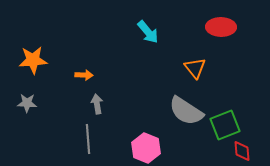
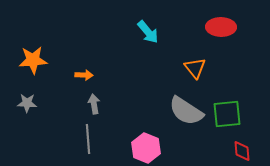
gray arrow: moved 3 px left
green square: moved 2 px right, 11 px up; rotated 16 degrees clockwise
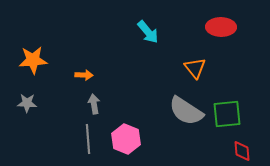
pink hexagon: moved 20 px left, 9 px up
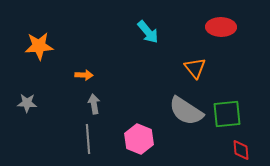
orange star: moved 6 px right, 14 px up
pink hexagon: moved 13 px right
red diamond: moved 1 px left, 1 px up
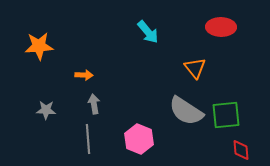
gray star: moved 19 px right, 7 px down
green square: moved 1 px left, 1 px down
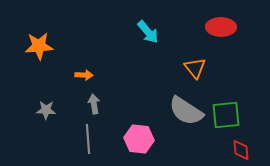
pink hexagon: rotated 16 degrees counterclockwise
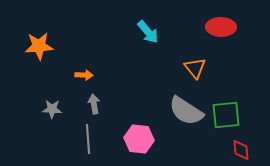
gray star: moved 6 px right, 1 px up
